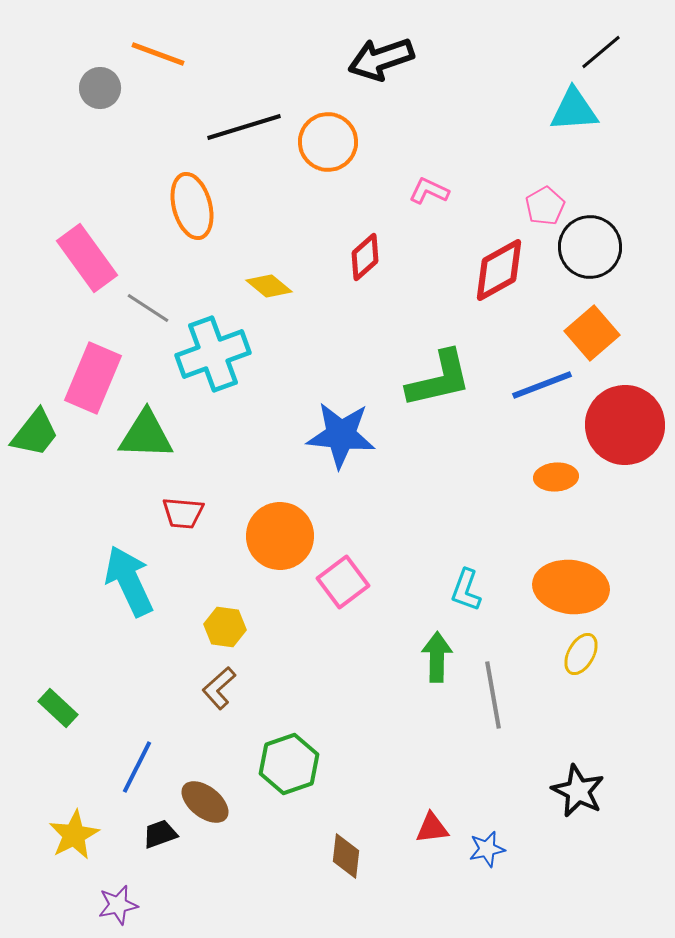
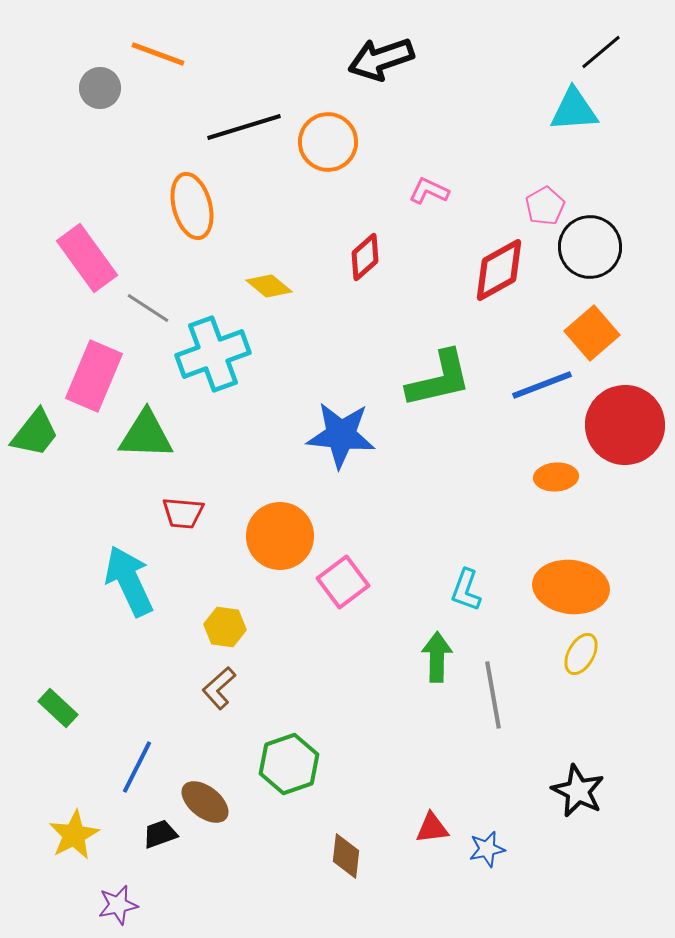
pink rectangle at (93, 378): moved 1 px right, 2 px up
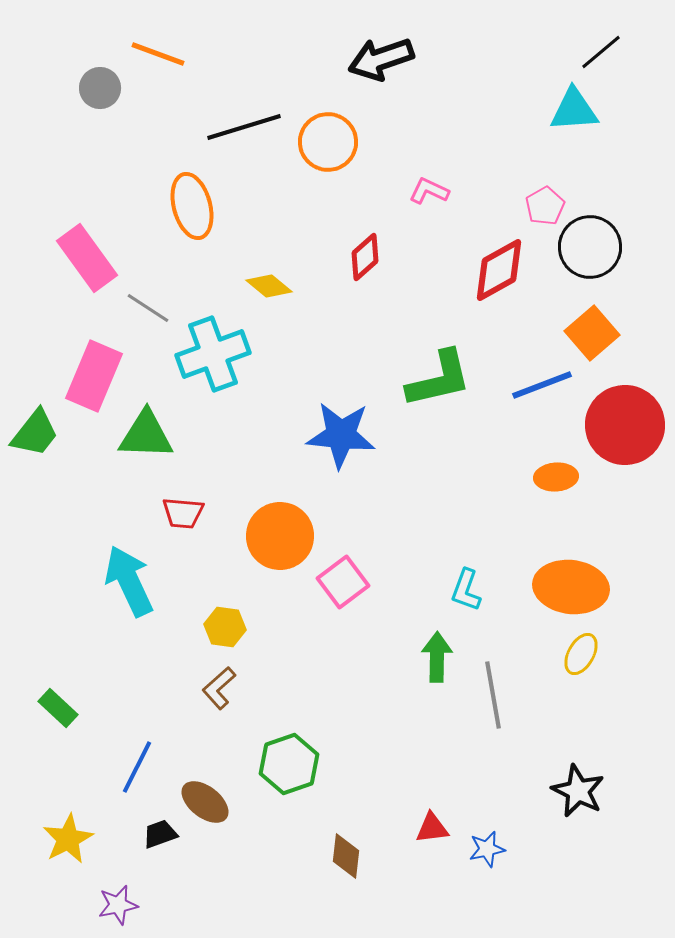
yellow star at (74, 835): moved 6 px left, 4 px down
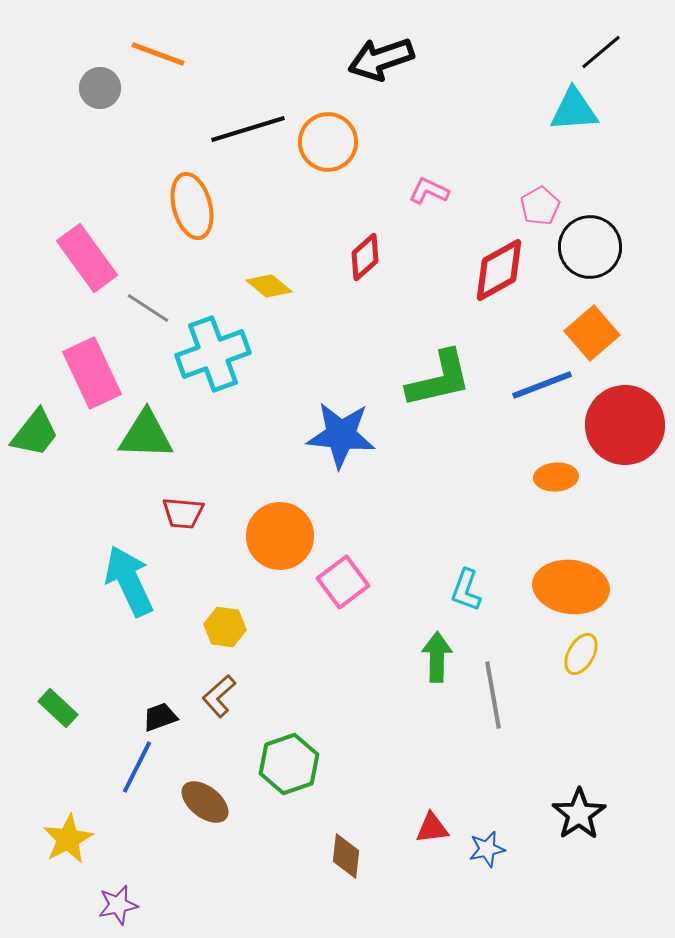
black line at (244, 127): moved 4 px right, 2 px down
pink pentagon at (545, 206): moved 5 px left
pink rectangle at (94, 376): moved 2 px left, 3 px up; rotated 48 degrees counterclockwise
brown L-shape at (219, 688): moved 8 px down
black star at (578, 791): moved 1 px right, 23 px down; rotated 12 degrees clockwise
black trapezoid at (160, 834): moved 117 px up
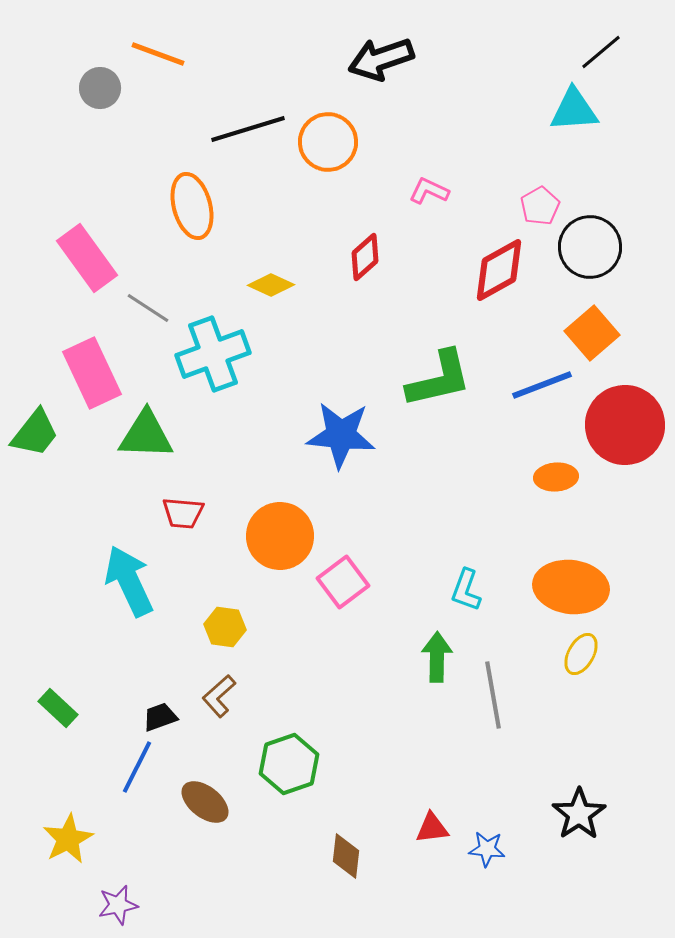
yellow diamond at (269, 286): moved 2 px right, 1 px up; rotated 15 degrees counterclockwise
blue star at (487, 849): rotated 18 degrees clockwise
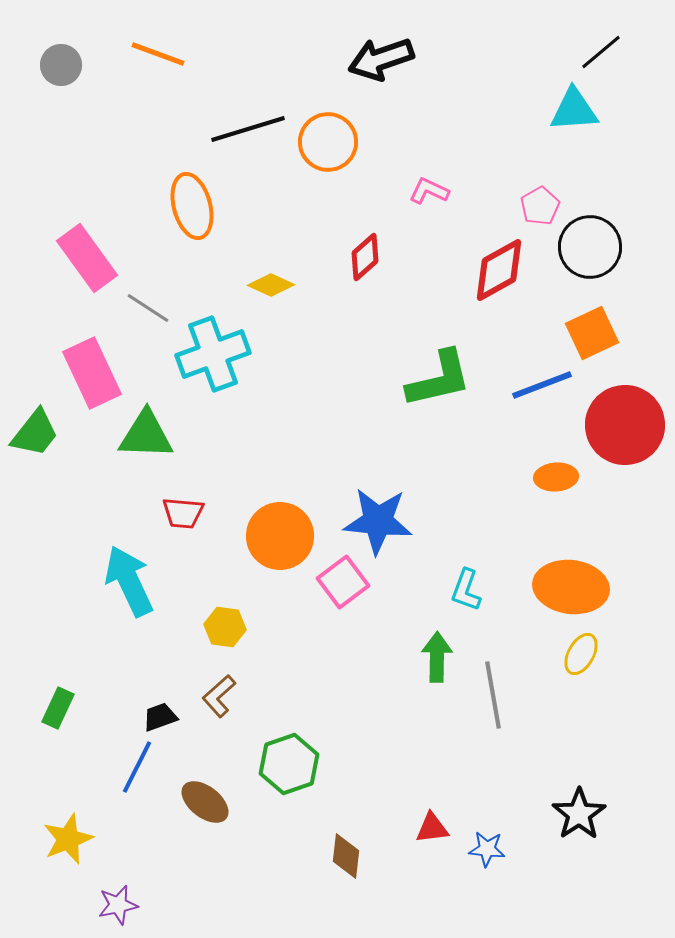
gray circle at (100, 88): moved 39 px left, 23 px up
orange square at (592, 333): rotated 16 degrees clockwise
blue star at (341, 435): moved 37 px right, 86 px down
green rectangle at (58, 708): rotated 72 degrees clockwise
yellow star at (68, 839): rotated 6 degrees clockwise
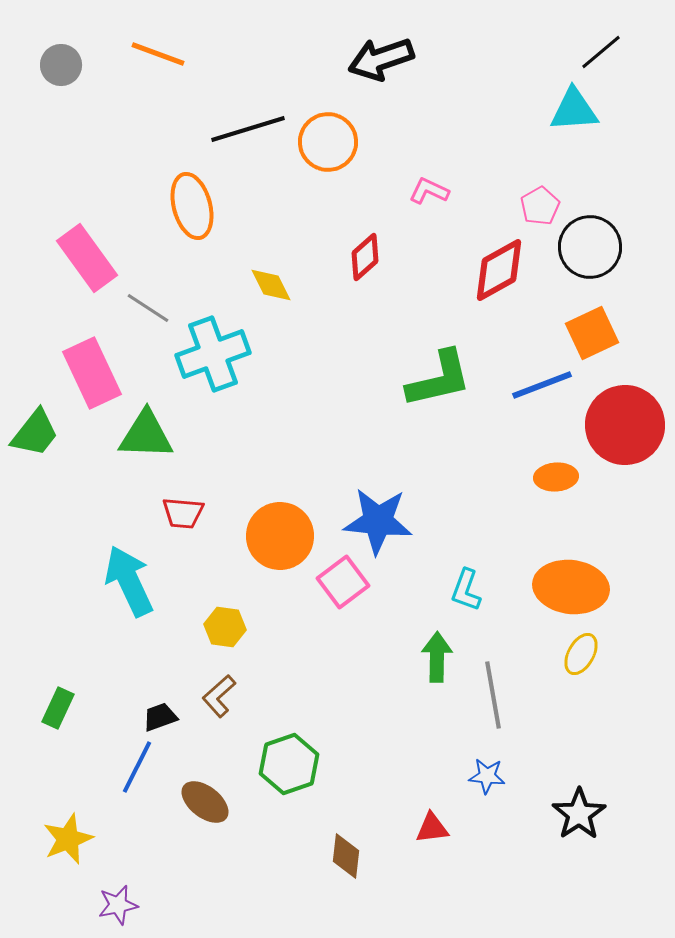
yellow diamond at (271, 285): rotated 39 degrees clockwise
blue star at (487, 849): moved 73 px up
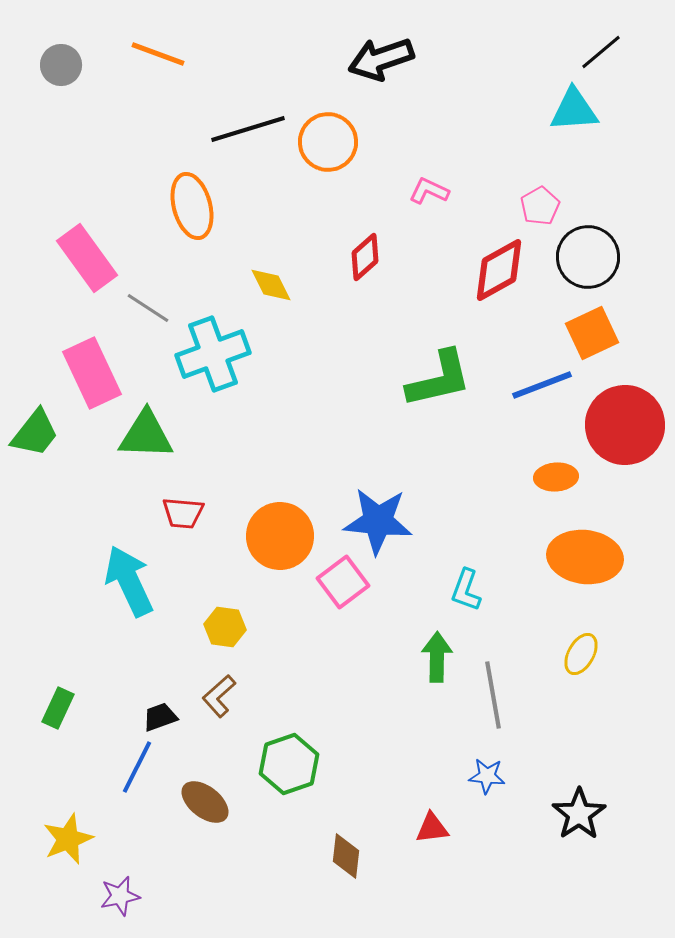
black circle at (590, 247): moved 2 px left, 10 px down
orange ellipse at (571, 587): moved 14 px right, 30 px up
purple star at (118, 905): moved 2 px right, 9 px up
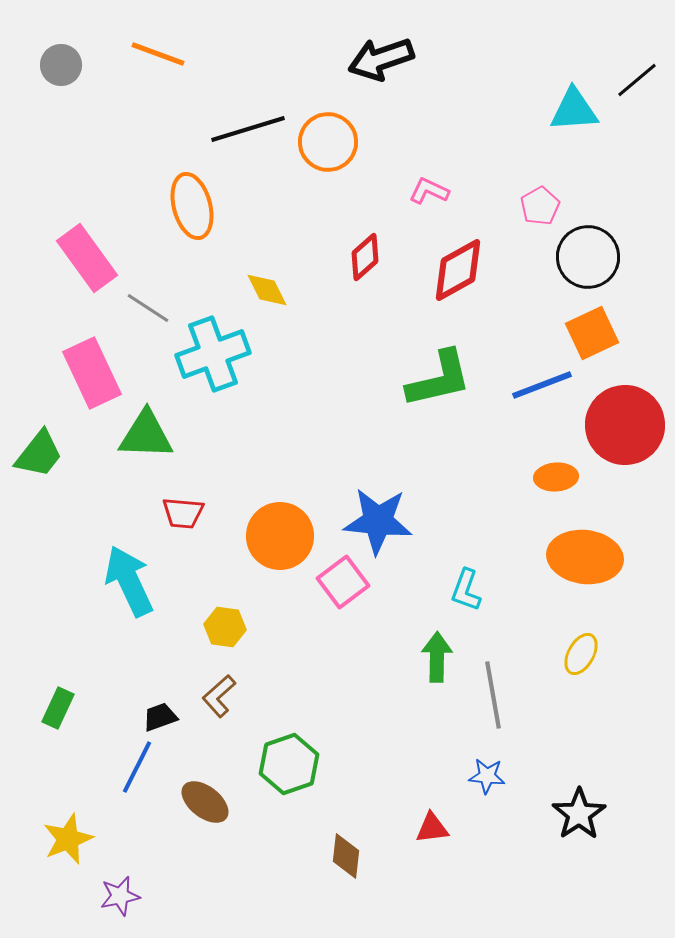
black line at (601, 52): moved 36 px right, 28 px down
red diamond at (499, 270): moved 41 px left
yellow diamond at (271, 285): moved 4 px left, 5 px down
green trapezoid at (35, 433): moved 4 px right, 21 px down
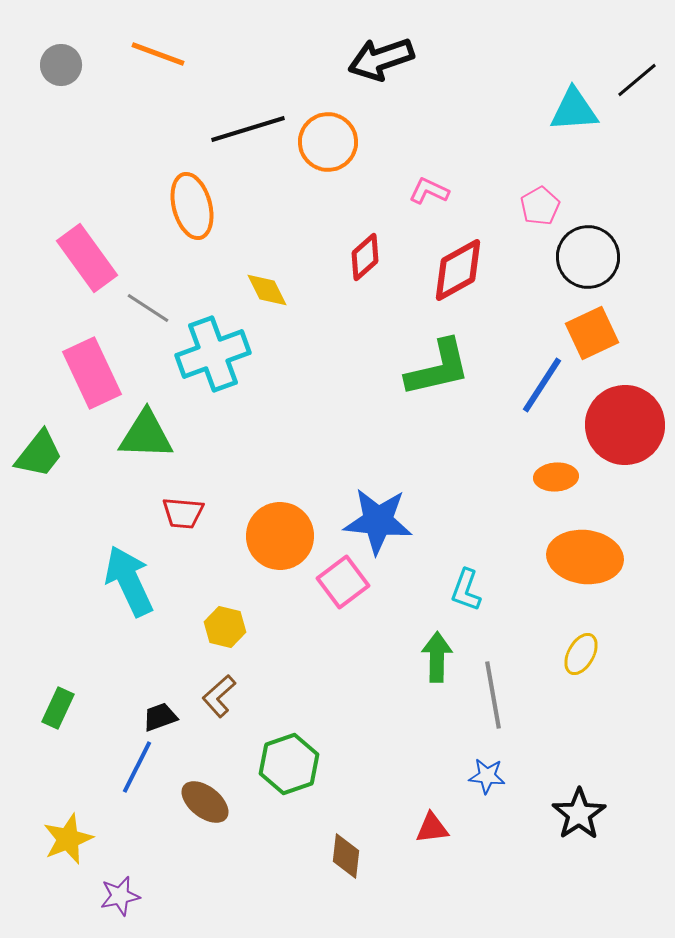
green L-shape at (439, 379): moved 1 px left, 11 px up
blue line at (542, 385): rotated 36 degrees counterclockwise
yellow hexagon at (225, 627): rotated 6 degrees clockwise
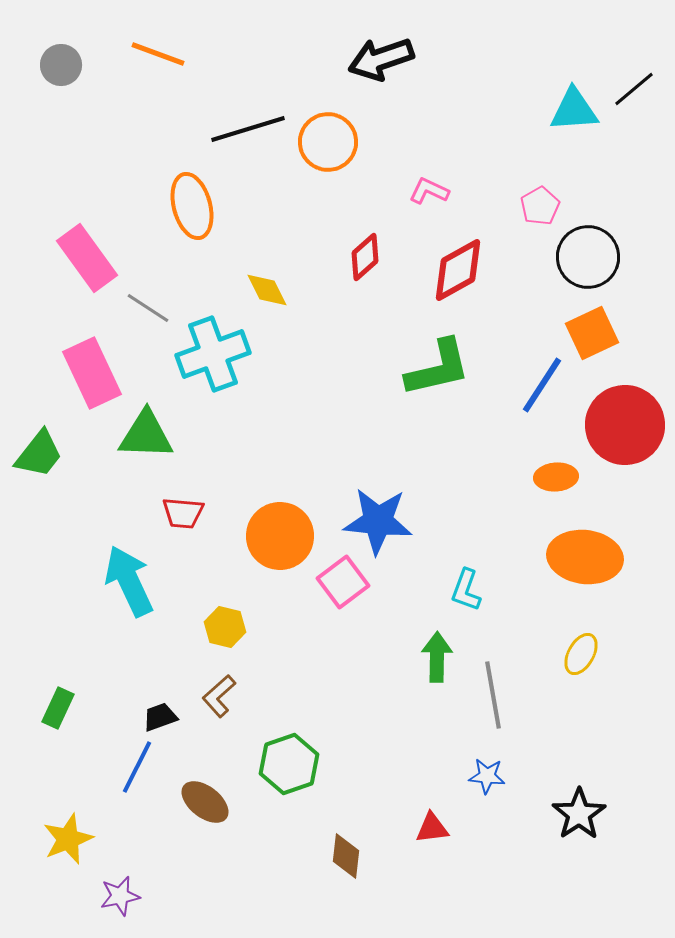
black line at (637, 80): moved 3 px left, 9 px down
